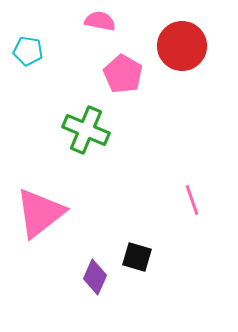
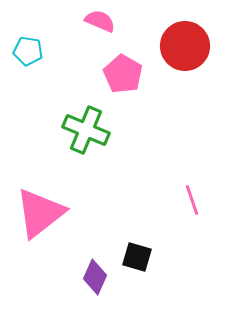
pink semicircle: rotated 12 degrees clockwise
red circle: moved 3 px right
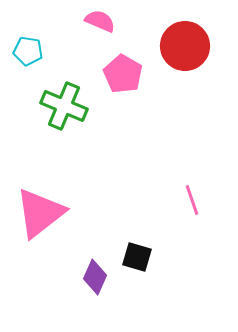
green cross: moved 22 px left, 24 px up
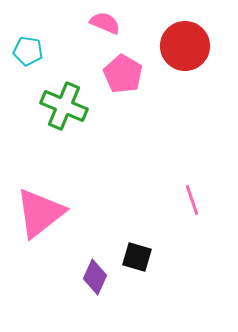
pink semicircle: moved 5 px right, 2 px down
